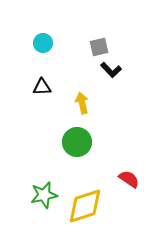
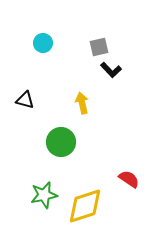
black triangle: moved 17 px left, 13 px down; rotated 18 degrees clockwise
green circle: moved 16 px left
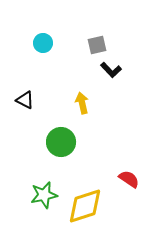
gray square: moved 2 px left, 2 px up
black triangle: rotated 12 degrees clockwise
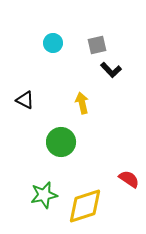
cyan circle: moved 10 px right
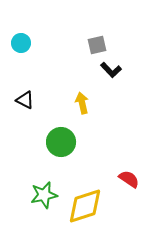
cyan circle: moved 32 px left
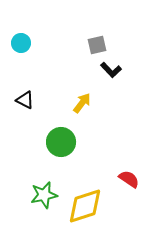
yellow arrow: rotated 50 degrees clockwise
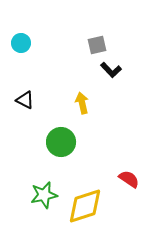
yellow arrow: rotated 50 degrees counterclockwise
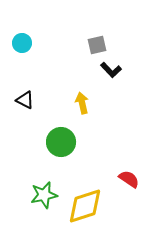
cyan circle: moved 1 px right
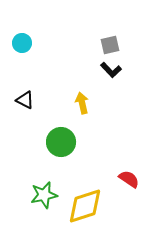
gray square: moved 13 px right
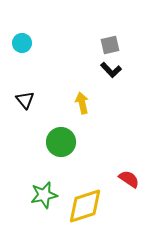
black triangle: rotated 24 degrees clockwise
